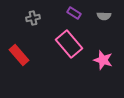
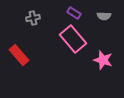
pink rectangle: moved 4 px right, 5 px up
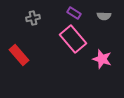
pink star: moved 1 px left, 1 px up
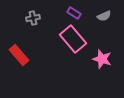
gray semicircle: rotated 24 degrees counterclockwise
